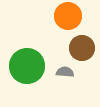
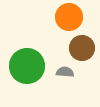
orange circle: moved 1 px right, 1 px down
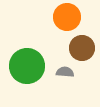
orange circle: moved 2 px left
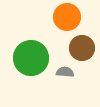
green circle: moved 4 px right, 8 px up
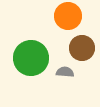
orange circle: moved 1 px right, 1 px up
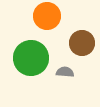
orange circle: moved 21 px left
brown circle: moved 5 px up
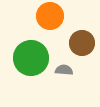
orange circle: moved 3 px right
gray semicircle: moved 1 px left, 2 px up
